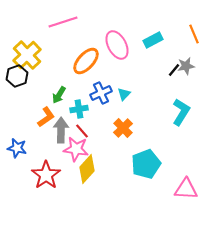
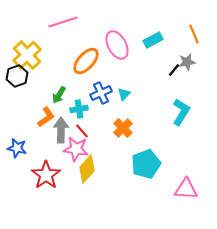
gray star: moved 1 px right, 4 px up
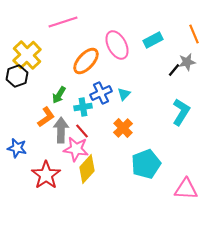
cyan cross: moved 4 px right, 2 px up
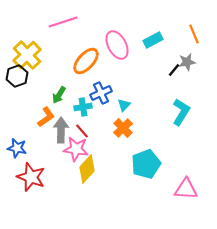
cyan triangle: moved 11 px down
red star: moved 15 px left, 2 px down; rotated 16 degrees counterclockwise
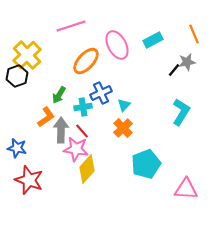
pink line: moved 8 px right, 4 px down
red star: moved 2 px left, 3 px down
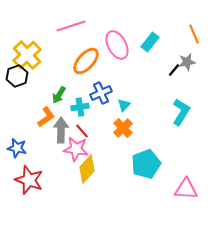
cyan rectangle: moved 3 px left, 2 px down; rotated 24 degrees counterclockwise
cyan cross: moved 3 px left
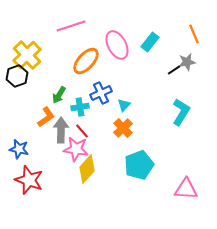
black line: rotated 16 degrees clockwise
blue star: moved 2 px right, 1 px down
cyan pentagon: moved 7 px left, 1 px down
